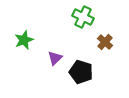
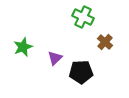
green star: moved 1 px left, 7 px down
black pentagon: rotated 20 degrees counterclockwise
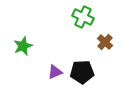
green star: moved 1 px up
purple triangle: moved 14 px down; rotated 21 degrees clockwise
black pentagon: moved 1 px right
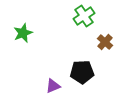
green cross: moved 1 px right, 1 px up; rotated 30 degrees clockwise
green star: moved 13 px up
purple triangle: moved 2 px left, 14 px down
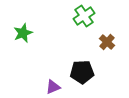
brown cross: moved 2 px right
purple triangle: moved 1 px down
